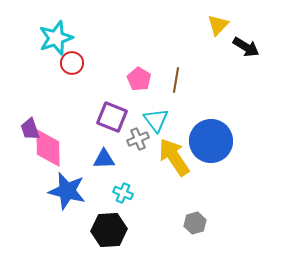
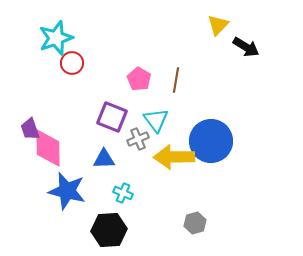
yellow arrow: rotated 57 degrees counterclockwise
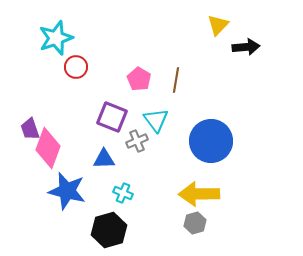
black arrow: rotated 36 degrees counterclockwise
red circle: moved 4 px right, 4 px down
gray cross: moved 1 px left, 2 px down
pink diamond: rotated 21 degrees clockwise
yellow arrow: moved 25 px right, 37 px down
black hexagon: rotated 12 degrees counterclockwise
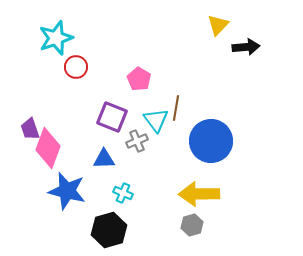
brown line: moved 28 px down
gray hexagon: moved 3 px left, 2 px down
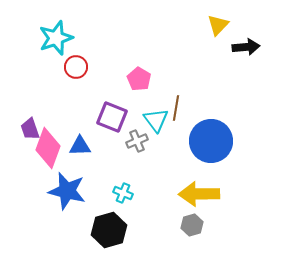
blue triangle: moved 24 px left, 13 px up
